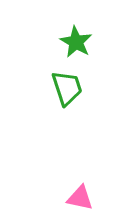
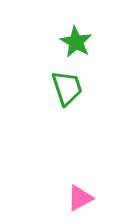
pink triangle: rotated 40 degrees counterclockwise
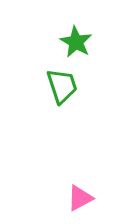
green trapezoid: moved 5 px left, 2 px up
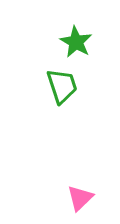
pink triangle: rotated 16 degrees counterclockwise
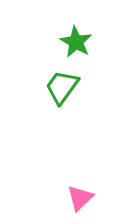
green trapezoid: moved 1 px down; rotated 126 degrees counterclockwise
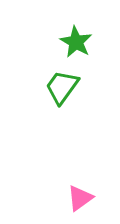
pink triangle: rotated 8 degrees clockwise
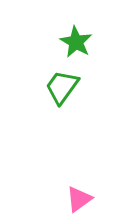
pink triangle: moved 1 px left, 1 px down
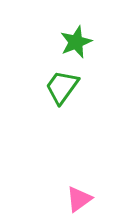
green star: rotated 20 degrees clockwise
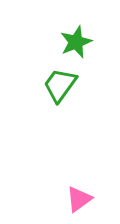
green trapezoid: moved 2 px left, 2 px up
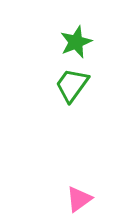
green trapezoid: moved 12 px right
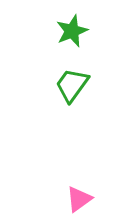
green star: moved 4 px left, 11 px up
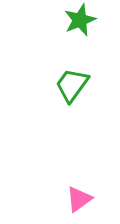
green star: moved 8 px right, 11 px up
